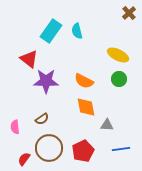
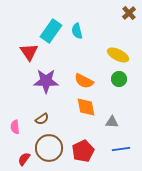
red triangle: moved 7 px up; rotated 18 degrees clockwise
gray triangle: moved 5 px right, 3 px up
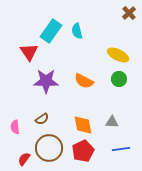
orange diamond: moved 3 px left, 18 px down
